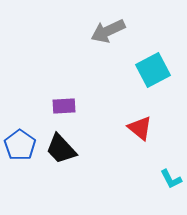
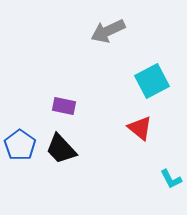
cyan square: moved 1 px left, 11 px down
purple rectangle: rotated 15 degrees clockwise
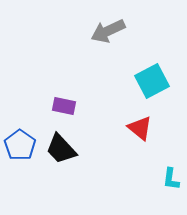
cyan L-shape: rotated 35 degrees clockwise
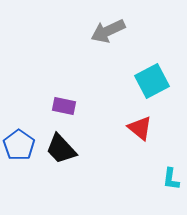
blue pentagon: moved 1 px left
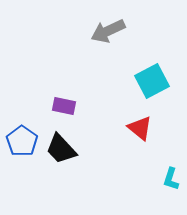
blue pentagon: moved 3 px right, 4 px up
cyan L-shape: rotated 10 degrees clockwise
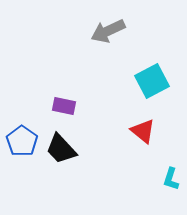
red triangle: moved 3 px right, 3 px down
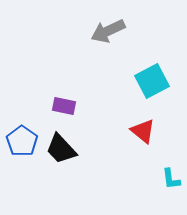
cyan L-shape: rotated 25 degrees counterclockwise
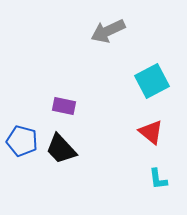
red triangle: moved 8 px right, 1 px down
blue pentagon: rotated 20 degrees counterclockwise
cyan L-shape: moved 13 px left
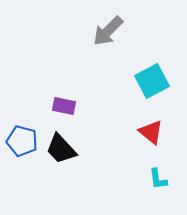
gray arrow: rotated 20 degrees counterclockwise
